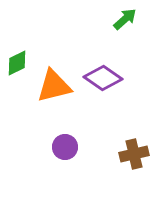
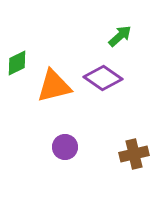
green arrow: moved 5 px left, 17 px down
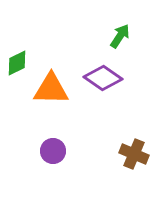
green arrow: rotated 15 degrees counterclockwise
orange triangle: moved 3 px left, 3 px down; rotated 15 degrees clockwise
purple circle: moved 12 px left, 4 px down
brown cross: rotated 36 degrees clockwise
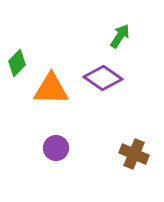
green diamond: rotated 20 degrees counterclockwise
purple circle: moved 3 px right, 3 px up
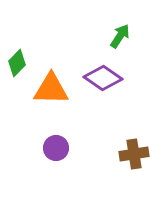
brown cross: rotated 32 degrees counterclockwise
